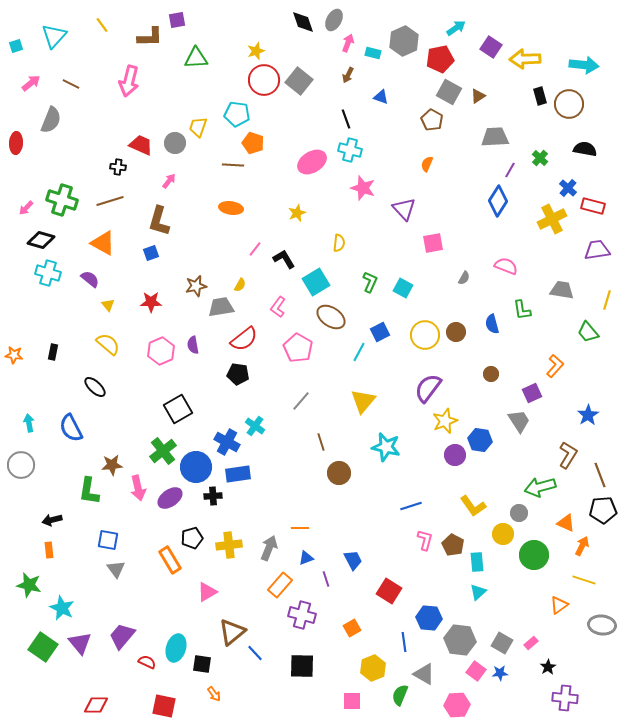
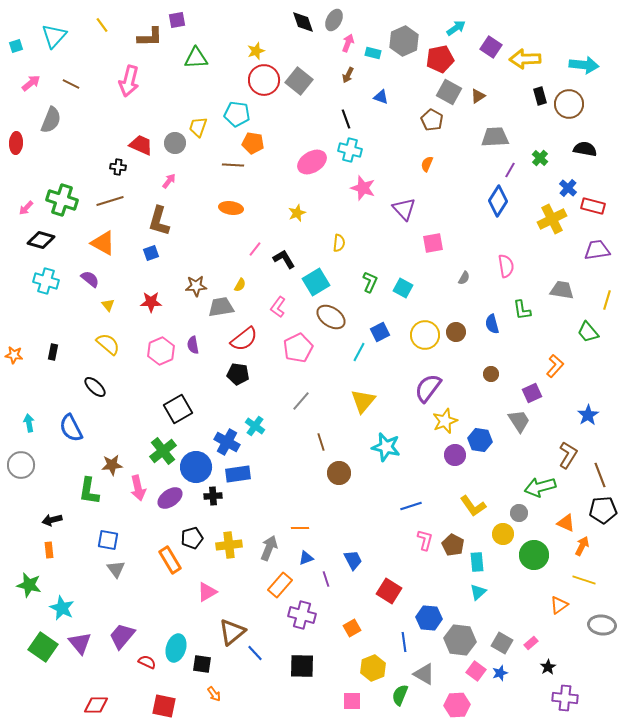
orange pentagon at (253, 143): rotated 10 degrees counterclockwise
pink semicircle at (506, 266): rotated 60 degrees clockwise
cyan cross at (48, 273): moved 2 px left, 8 px down
brown star at (196, 286): rotated 10 degrees clockwise
pink pentagon at (298, 348): rotated 16 degrees clockwise
blue star at (500, 673): rotated 14 degrees counterclockwise
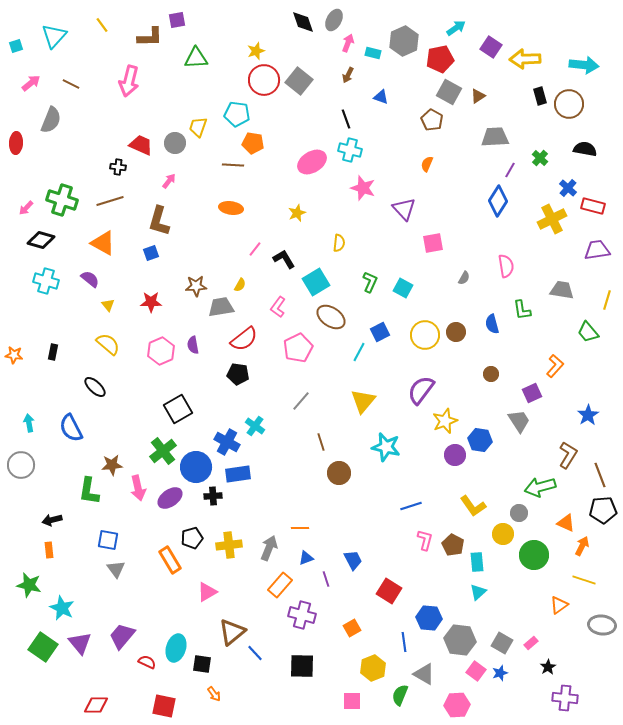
purple semicircle at (428, 388): moved 7 px left, 2 px down
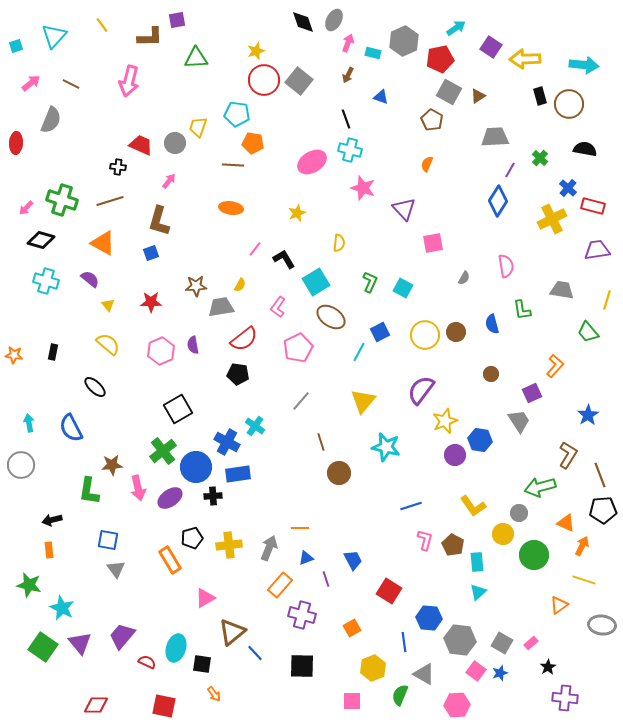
pink triangle at (207, 592): moved 2 px left, 6 px down
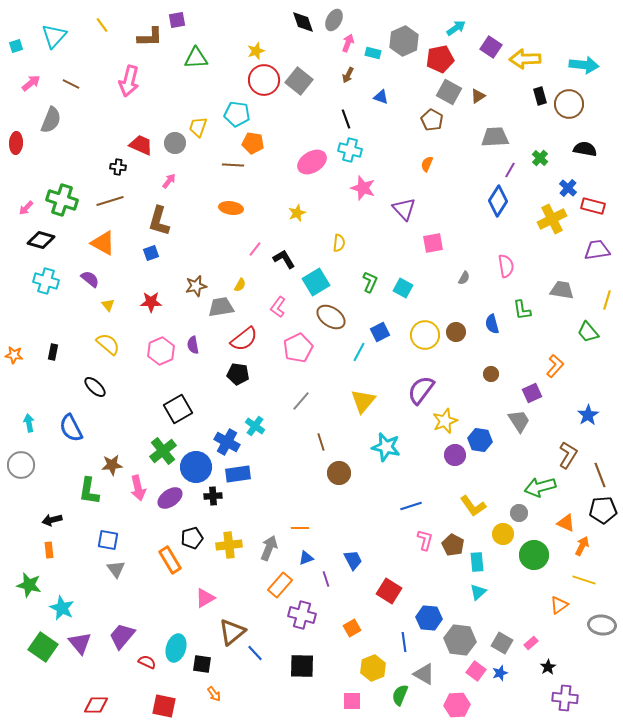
brown star at (196, 286): rotated 10 degrees counterclockwise
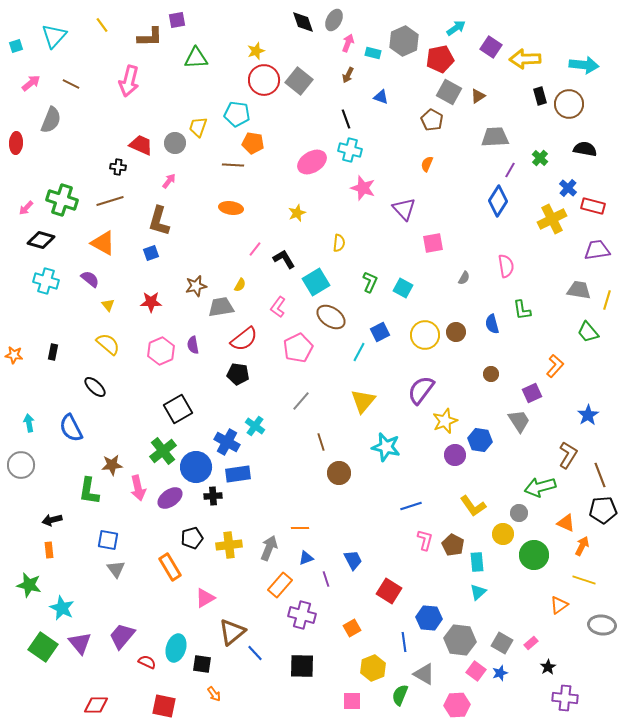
gray trapezoid at (562, 290): moved 17 px right
orange rectangle at (170, 560): moved 7 px down
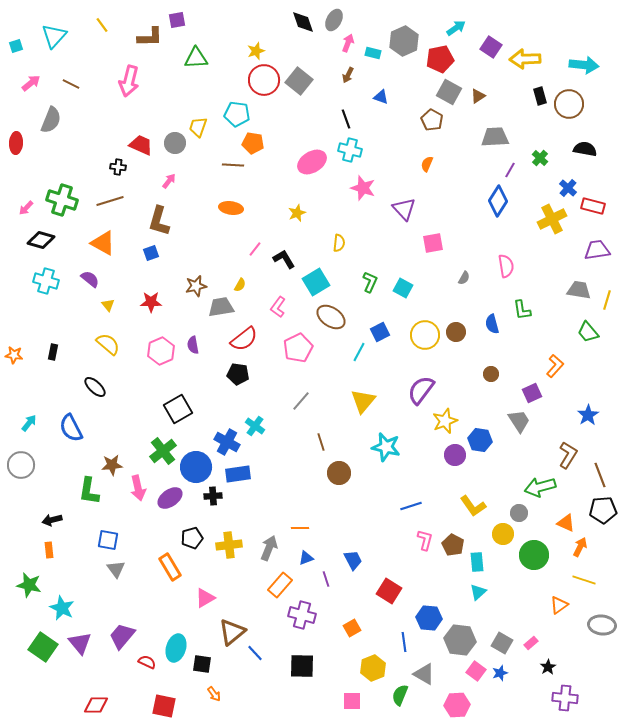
cyan arrow at (29, 423): rotated 48 degrees clockwise
orange arrow at (582, 546): moved 2 px left, 1 px down
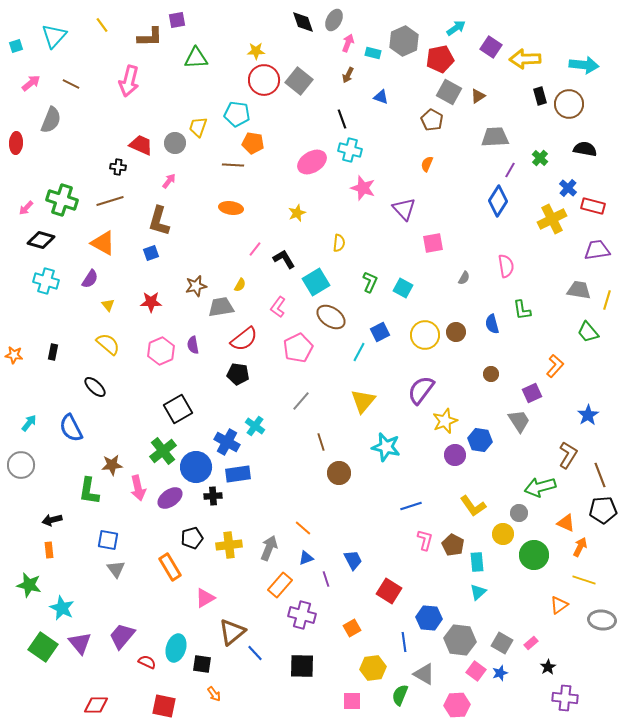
yellow star at (256, 51): rotated 18 degrees clockwise
black line at (346, 119): moved 4 px left
purple semicircle at (90, 279): rotated 84 degrees clockwise
orange line at (300, 528): moved 3 px right; rotated 42 degrees clockwise
gray ellipse at (602, 625): moved 5 px up
yellow hexagon at (373, 668): rotated 15 degrees clockwise
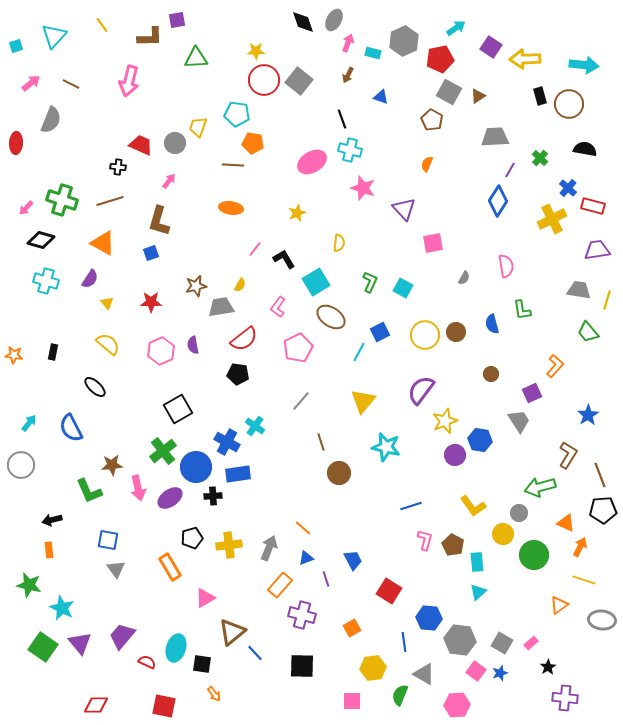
yellow triangle at (108, 305): moved 1 px left, 2 px up
green L-shape at (89, 491): rotated 32 degrees counterclockwise
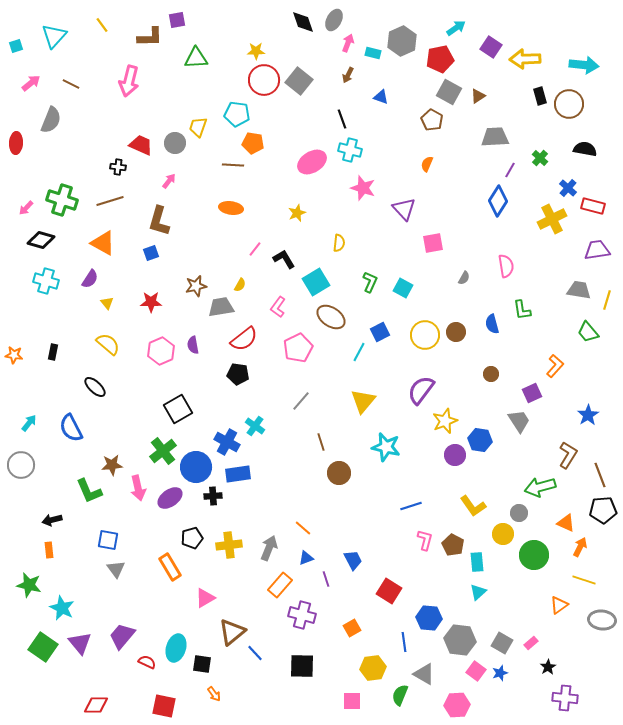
gray hexagon at (404, 41): moved 2 px left
